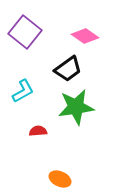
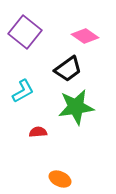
red semicircle: moved 1 px down
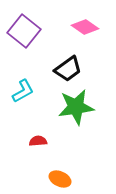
purple square: moved 1 px left, 1 px up
pink diamond: moved 9 px up
red semicircle: moved 9 px down
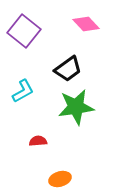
pink diamond: moved 1 px right, 3 px up; rotated 12 degrees clockwise
orange ellipse: rotated 40 degrees counterclockwise
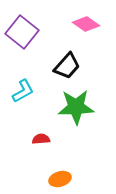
pink diamond: rotated 12 degrees counterclockwise
purple square: moved 2 px left, 1 px down
black trapezoid: moved 1 px left, 3 px up; rotated 12 degrees counterclockwise
green star: rotated 6 degrees clockwise
red semicircle: moved 3 px right, 2 px up
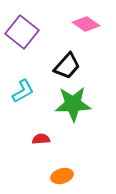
green star: moved 3 px left, 3 px up
orange ellipse: moved 2 px right, 3 px up
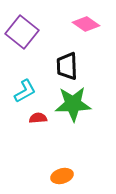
black trapezoid: rotated 136 degrees clockwise
cyan L-shape: moved 2 px right
red semicircle: moved 3 px left, 21 px up
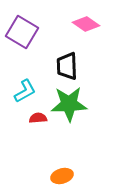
purple square: rotated 8 degrees counterclockwise
green star: moved 4 px left
